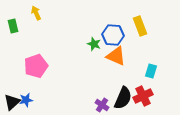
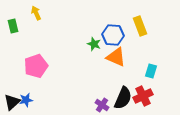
orange triangle: moved 1 px down
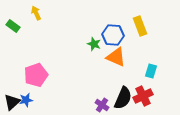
green rectangle: rotated 40 degrees counterclockwise
pink pentagon: moved 9 px down
